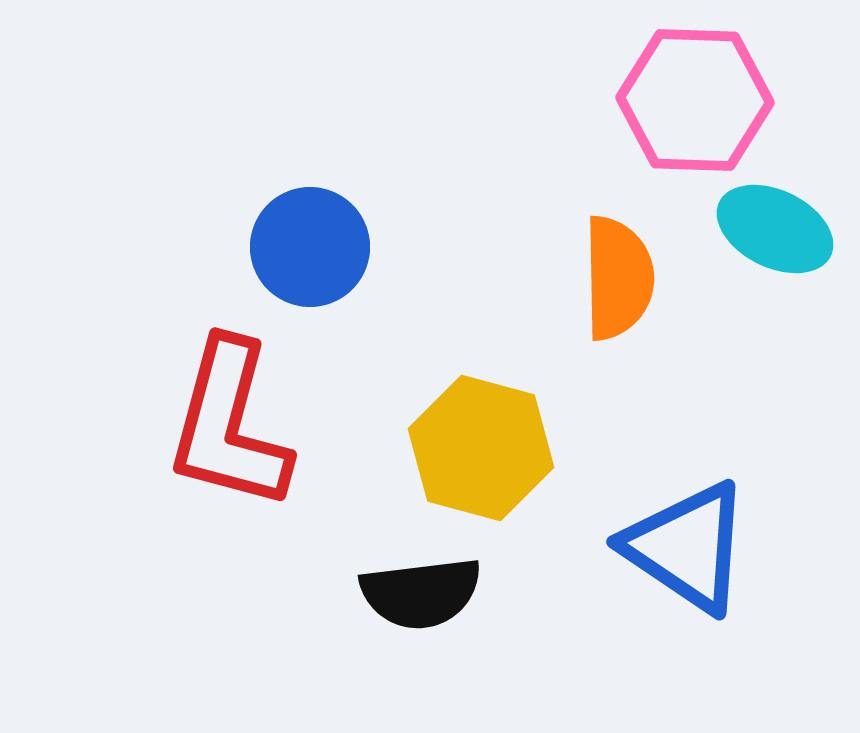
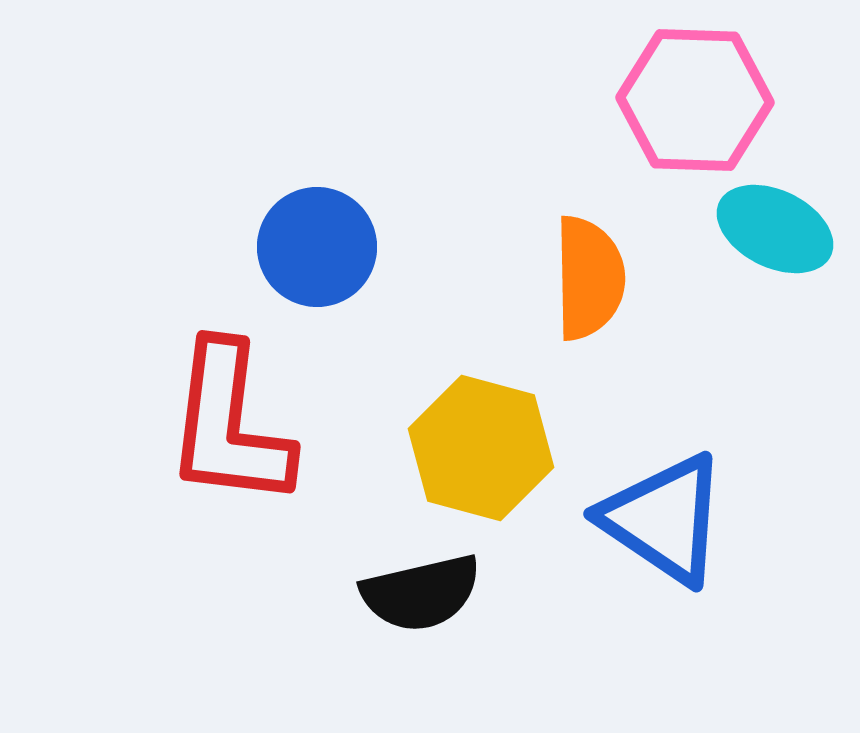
blue circle: moved 7 px right
orange semicircle: moved 29 px left
red L-shape: rotated 8 degrees counterclockwise
blue triangle: moved 23 px left, 28 px up
black semicircle: rotated 6 degrees counterclockwise
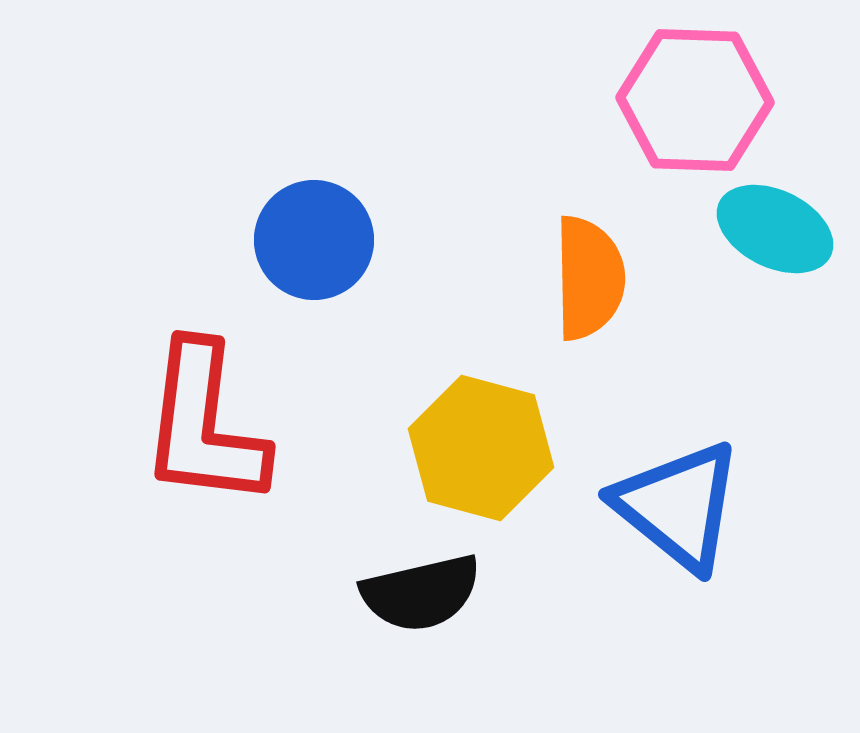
blue circle: moved 3 px left, 7 px up
red L-shape: moved 25 px left
blue triangle: moved 14 px right, 13 px up; rotated 5 degrees clockwise
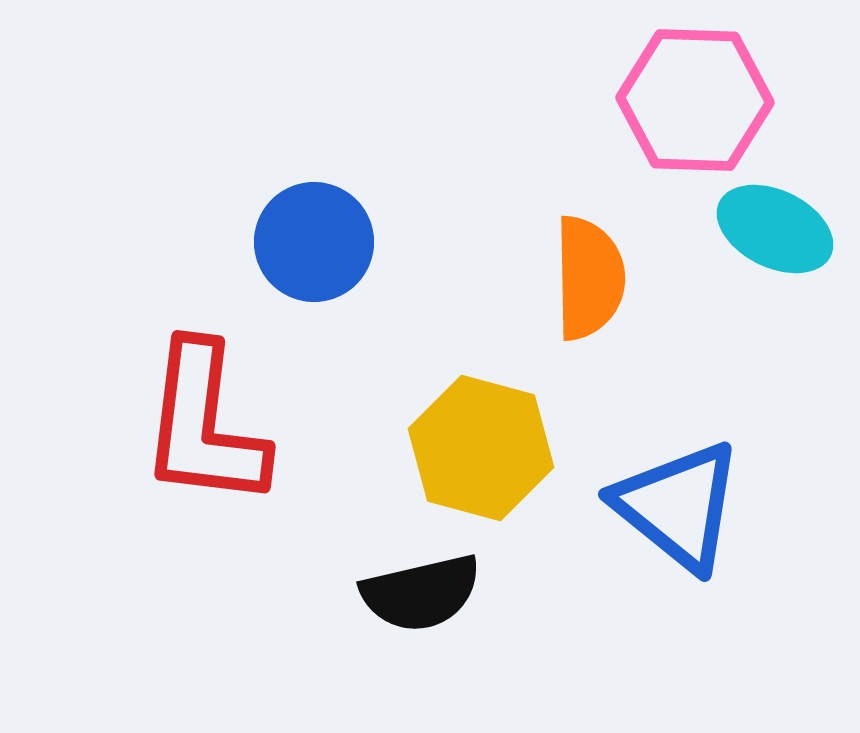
blue circle: moved 2 px down
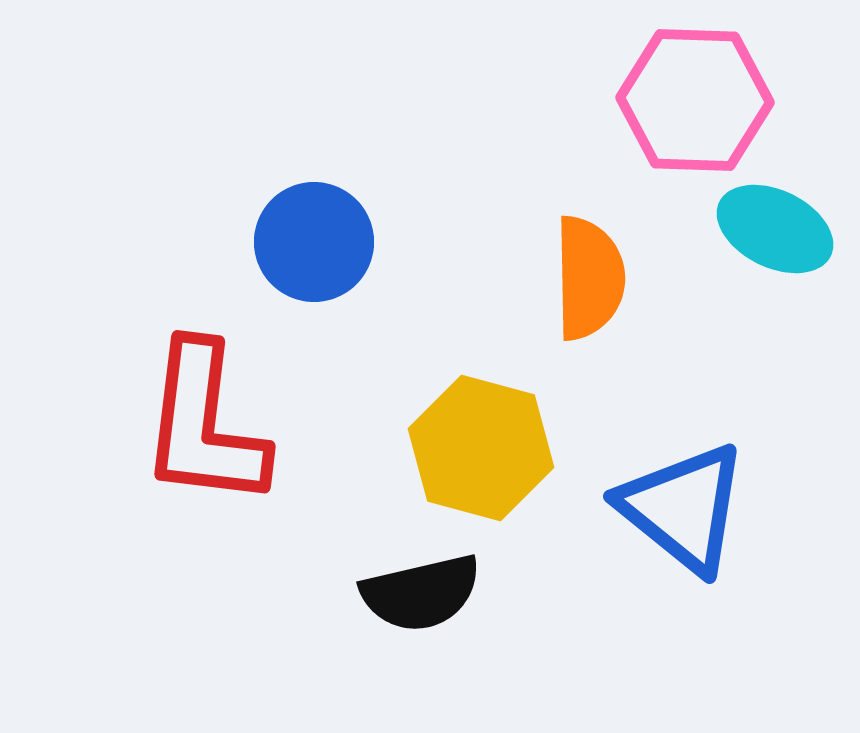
blue triangle: moved 5 px right, 2 px down
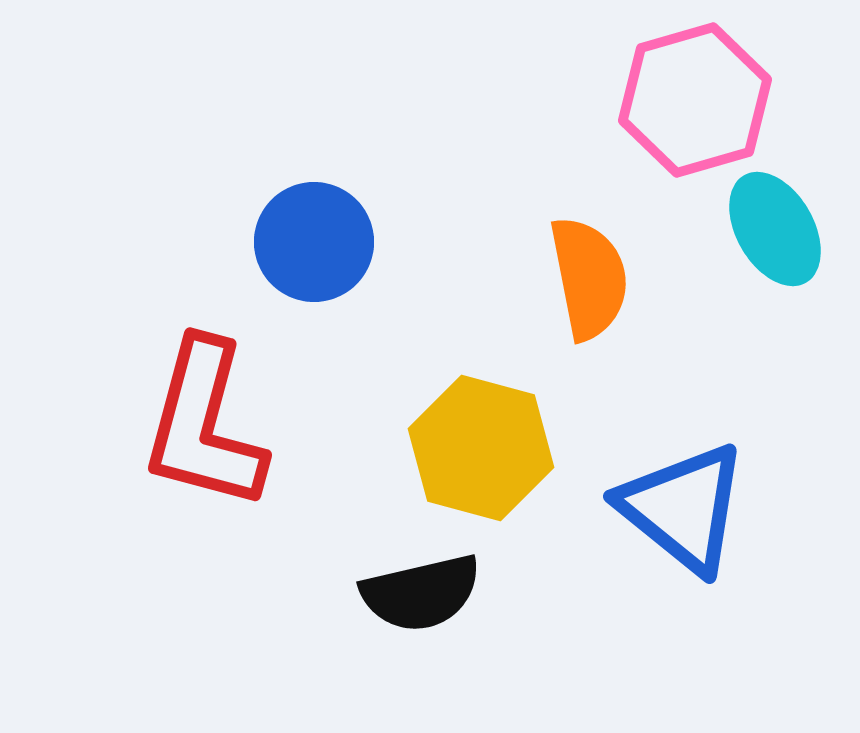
pink hexagon: rotated 18 degrees counterclockwise
cyan ellipse: rotated 34 degrees clockwise
orange semicircle: rotated 10 degrees counterclockwise
red L-shape: rotated 8 degrees clockwise
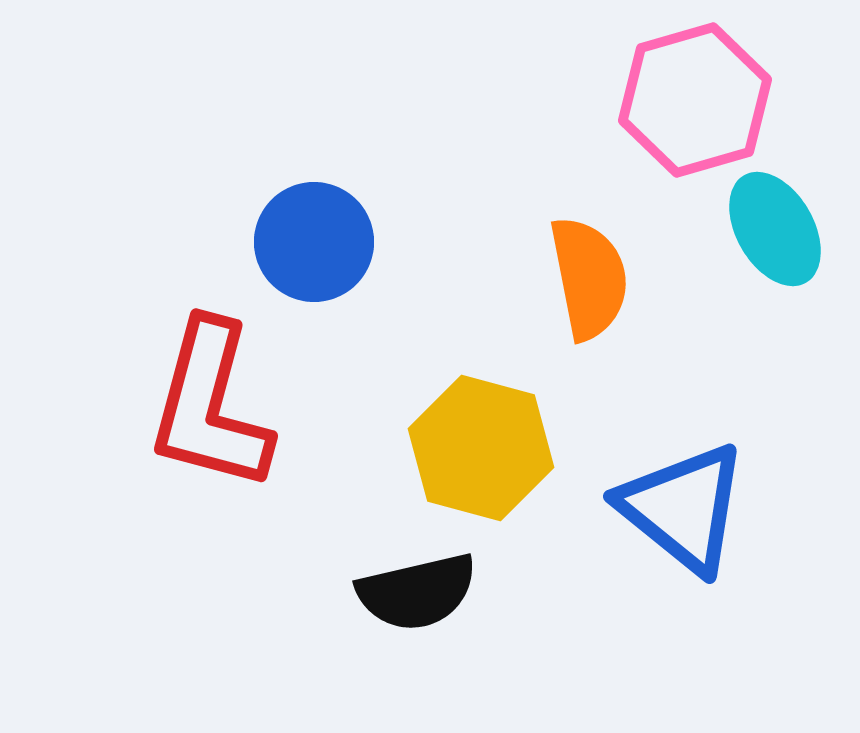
red L-shape: moved 6 px right, 19 px up
black semicircle: moved 4 px left, 1 px up
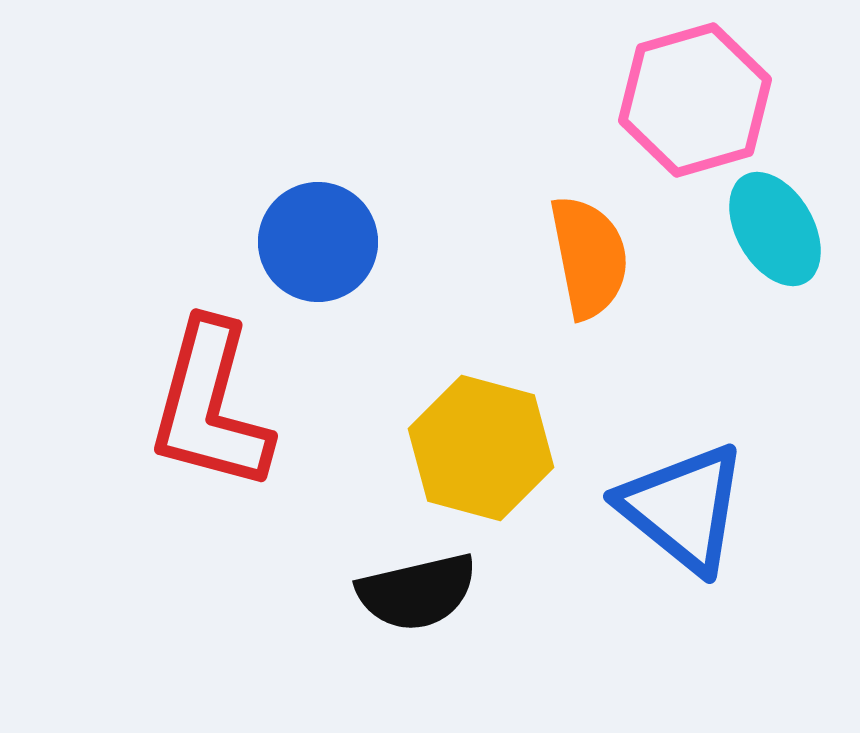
blue circle: moved 4 px right
orange semicircle: moved 21 px up
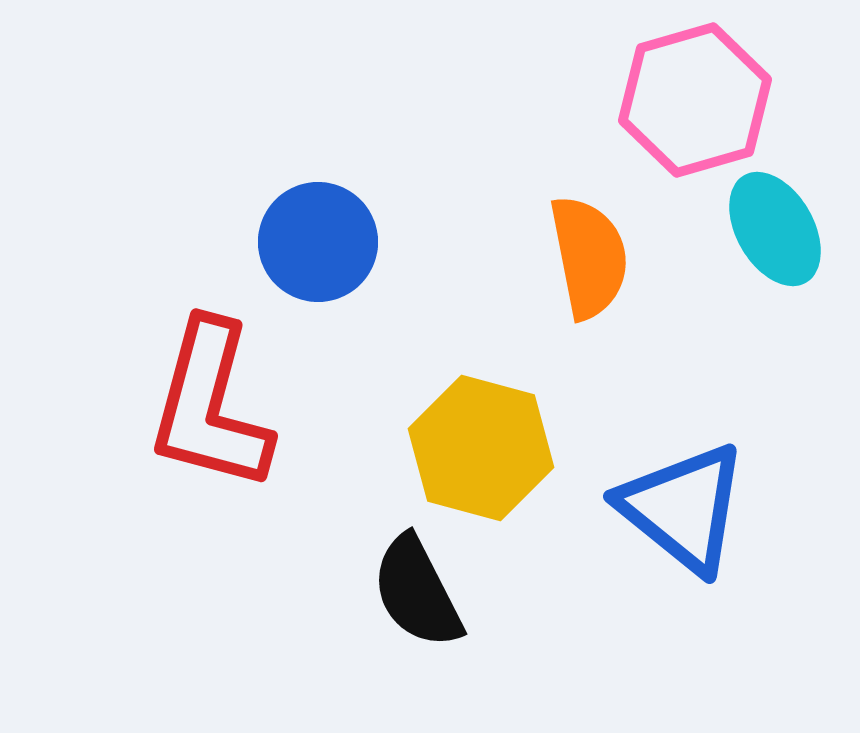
black semicircle: rotated 76 degrees clockwise
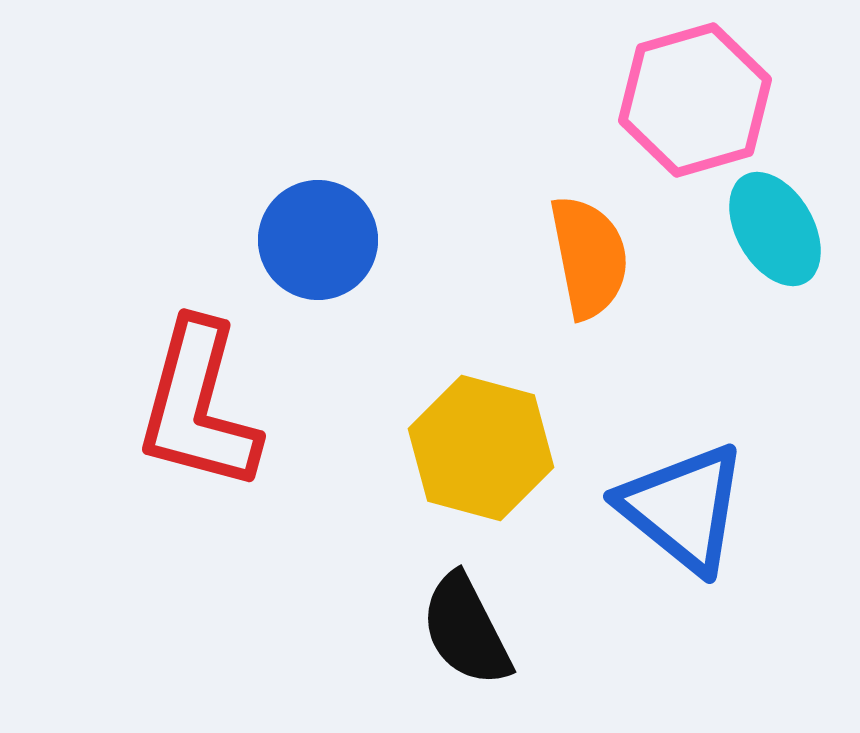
blue circle: moved 2 px up
red L-shape: moved 12 px left
black semicircle: moved 49 px right, 38 px down
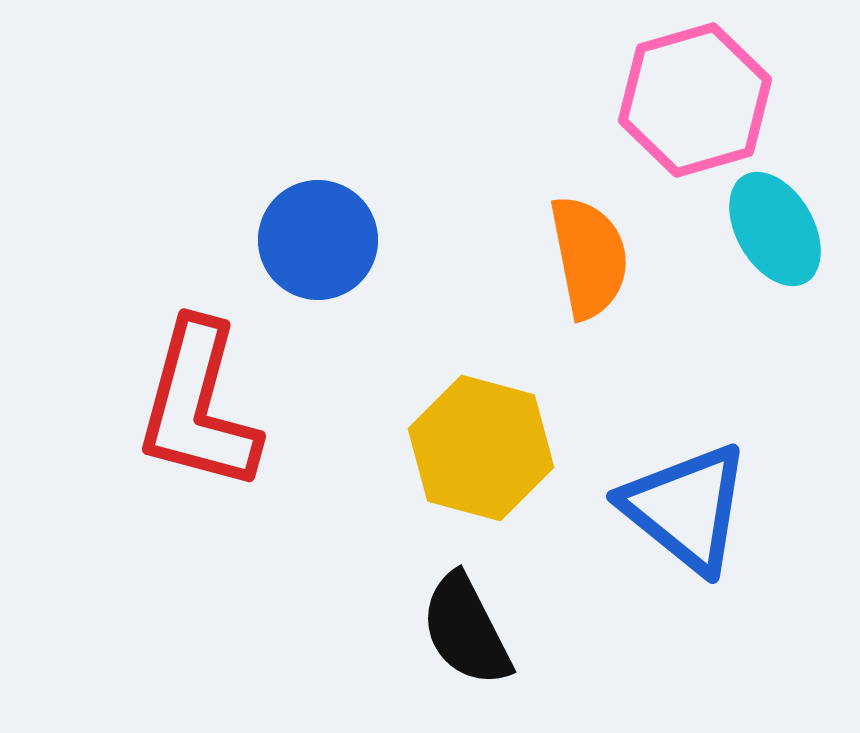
blue triangle: moved 3 px right
